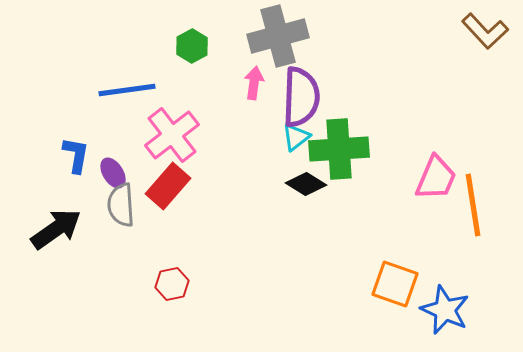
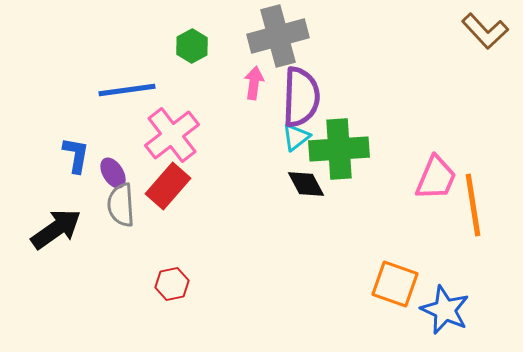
black diamond: rotated 30 degrees clockwise
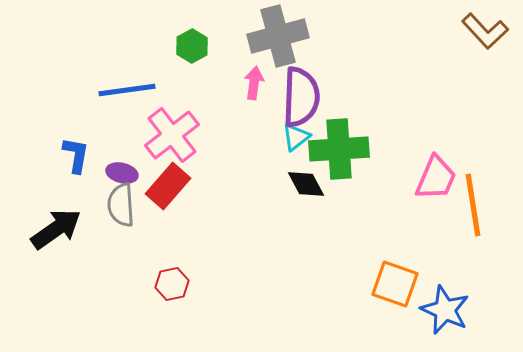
purple ellipse: moved 9 px right; rotated 44 degrees counterclockwise
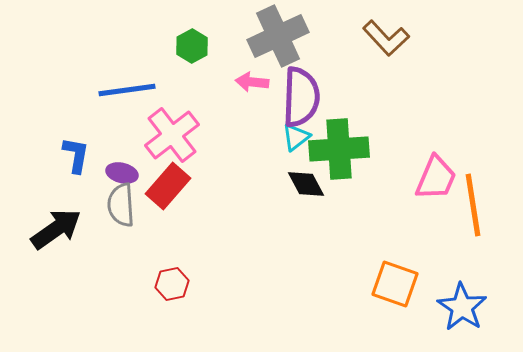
brown L-shape: moved 99 px left, 7 px down
gray cross: rotated 10 degrees counterclockwise
pink arrow: moved 2 px left, 1 px up; rotated 92 degrees counterclockwise
blue star: moved 17 px right, 3 px up; rotated 9 degrees clockwise
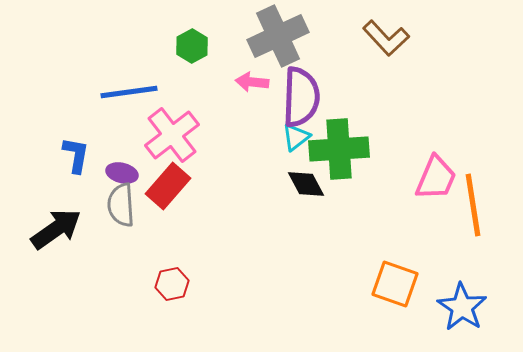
blue line: moved 2 px right, 2 px down
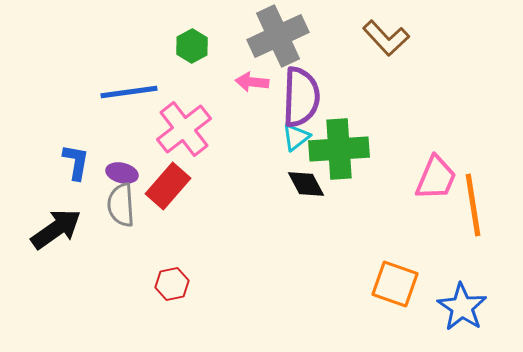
pink cross: moved 12 px right, 6 px up
blue L-shape: moved 7 px down
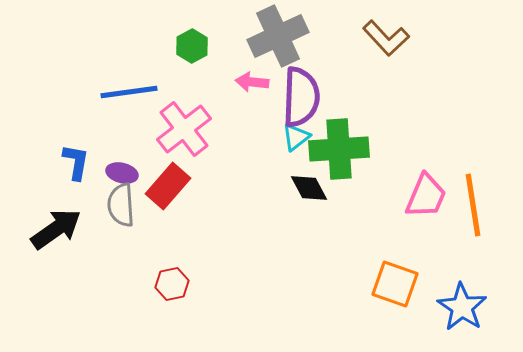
pink trapezoid: moved 10 px left, 18 px down
black diamond: moved 3 px right, 4 px down
